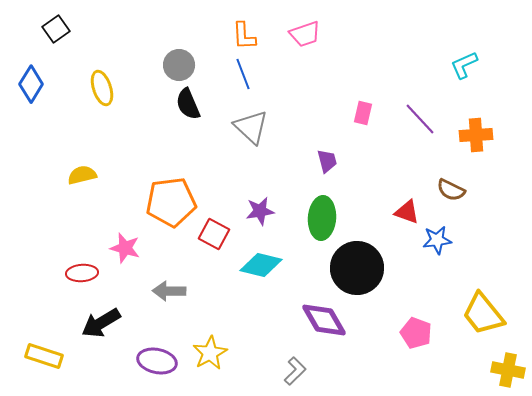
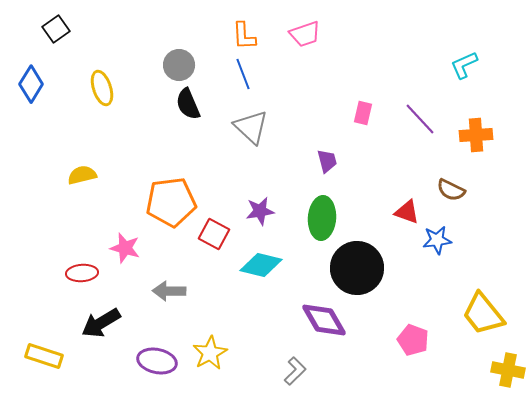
pink pentagon: moved 3 px left, 7 px down
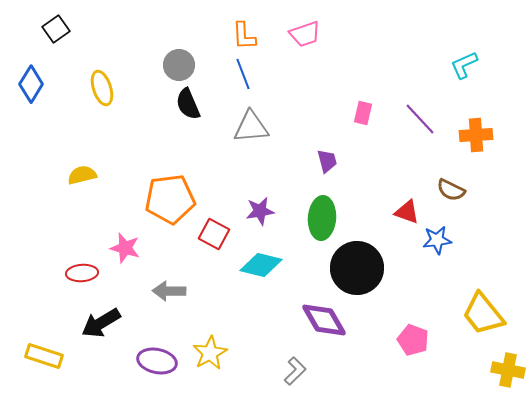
gray triangle: rotated 48 degrees counterclockwise
orange pentagon: moved 1 px left, 3 px up
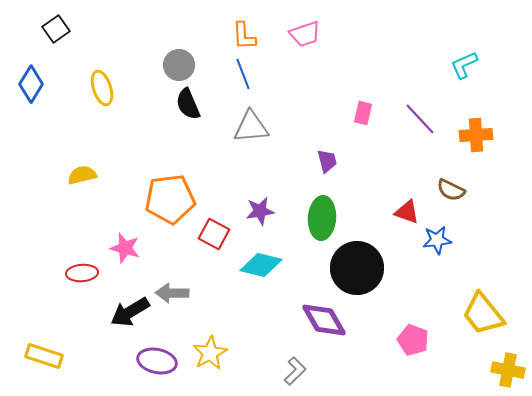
gray arrow: moved 3 px right, 2 px down
black arrow: moved 29 px right, 11 px up
